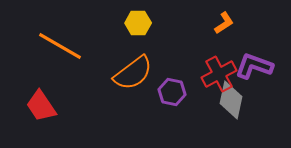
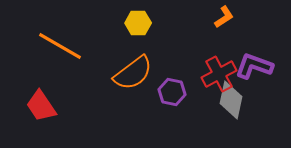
orange L-shape: moved 6 px up
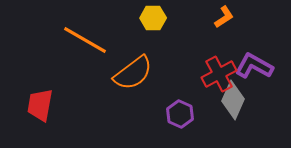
yellow hexagon: moved 15 px right, 5 px up
orange line: moved 25 px right, 6 px up
purple L-shape: rotated 9 degrees clockwise
purple hexagon: moved 8 px right, 22 px down; rotated 12 degrees clockwise
gray diamond: moved 2 px right; rotated 12 degrees clockwise
red trapezoid: moved 1 px left, 1 px up; rotated 44 degrees clockwise
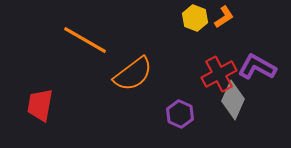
yellow hexagon: moved 42 px right; rotated 20 degrees clockwise
purple L-shape: moved 3 px right, 1 px down
orange semicircle: moved 1 px down
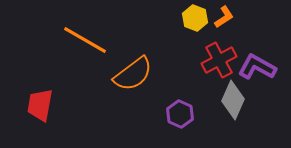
red cross: moved 14 px up
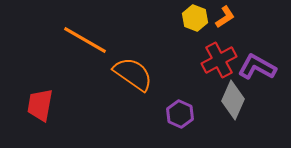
orange L-shape: moved 1 px right
orange semicircle: rotated 108 degrees counterclockwise
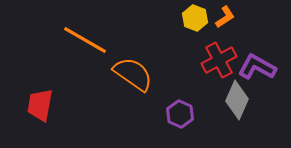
gray diamond: moved 4 px right
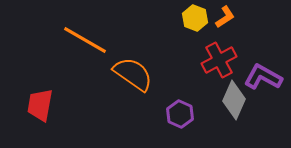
purple L-shape: moved 6 px right, 10 px down
gray diamond: moved 3 px left
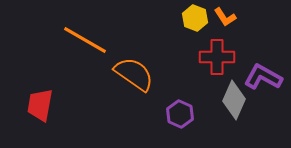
orange L-shape: rotated 90 degrees clockwise
red cross: moved 2 px left, 3 px up; rotated 28 degrees clockwise
orange semicircle: moved 1 px right
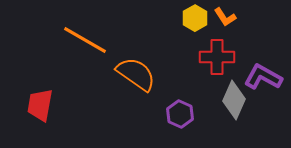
yellow hexagon: rotated 10 degrees clockwise
orange semicircle: moved 2 px right
